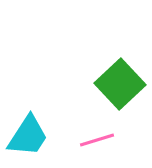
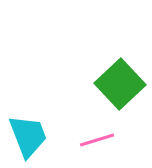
cyan trapezoid: rotated 54 degrees counterclockwise
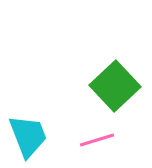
green square: moved 5 px left, 2 px down
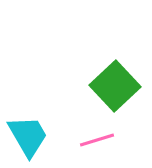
cyan trapezoid: rotated 9 degrees counterclockwise
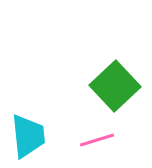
cyan trapezoid: rotated 24 degrees clockwise
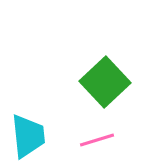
green square: moved 10 px left, 4 px up
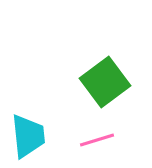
green square: rotated 6 degrees clockwise
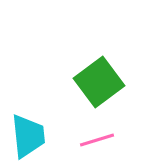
green square: moved 6 px left
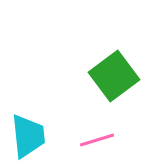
green square: moved 15 px right, 6 px up
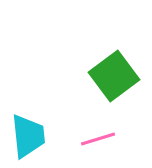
pink line: moved 1 px right, 1 px up
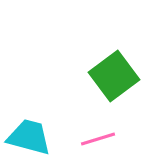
cyan trapezoid: moved 1 px right, 1 px down; rotated 69 degrees counterclockwise
